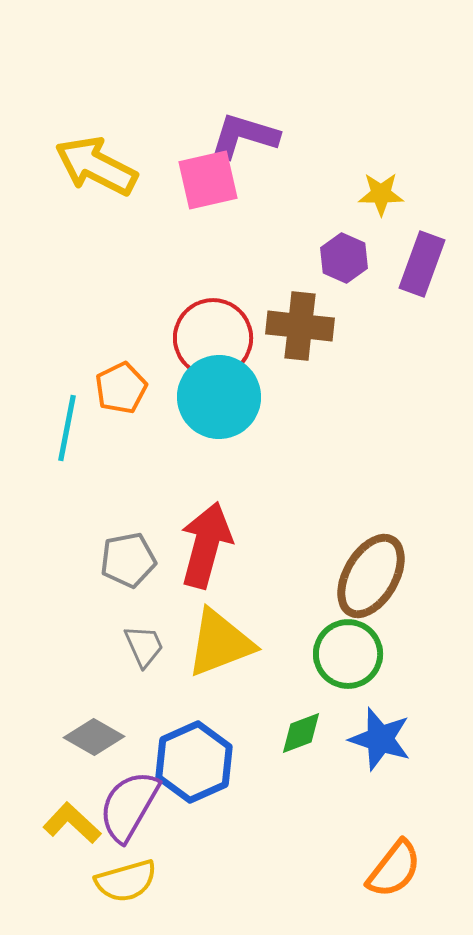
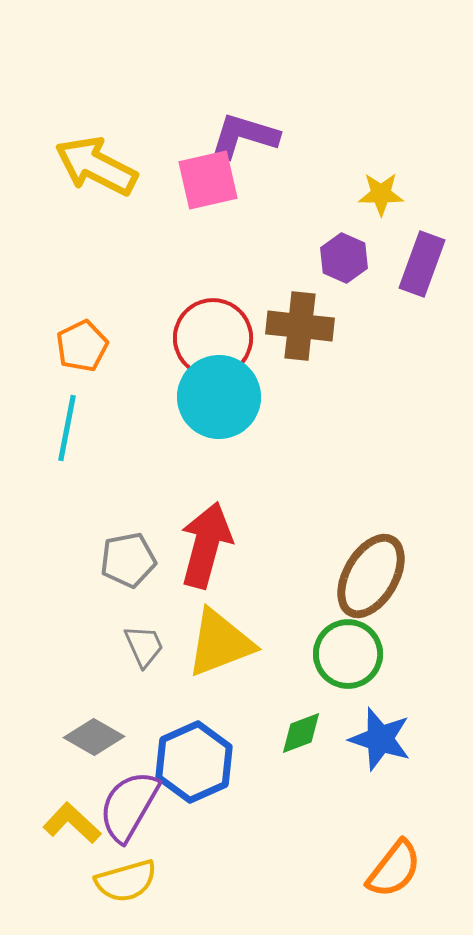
orange pentagon: moved 39 px left, 42 px up
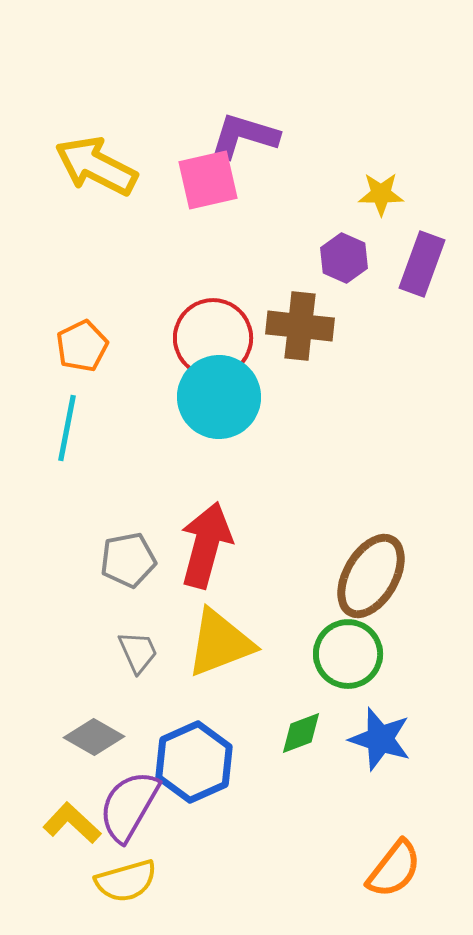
gray trapezoid: moved 6 px left, 6 px down
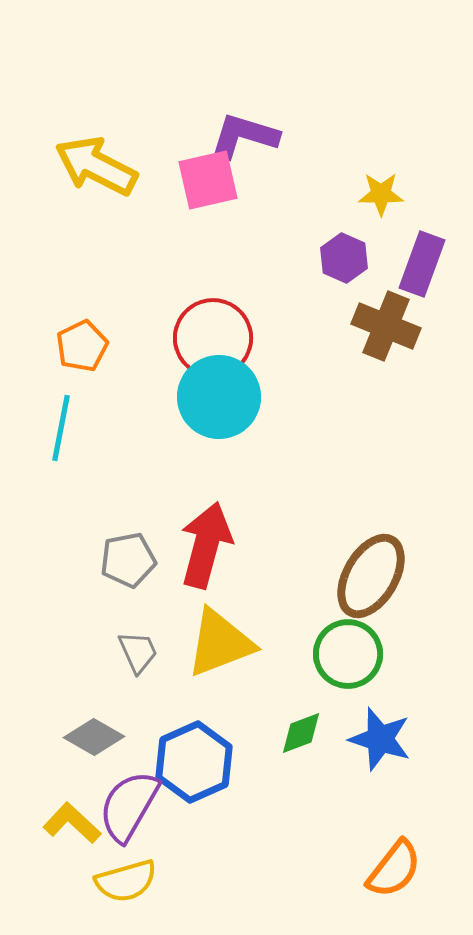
brown cross: moved 86 px right; rotated 16 degrees clockwise
cyan line: moved 6 px left
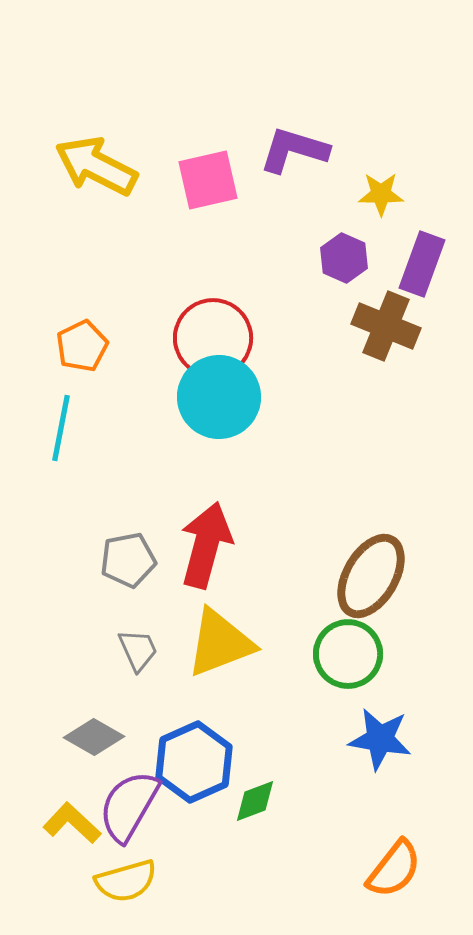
purple L-shape: moved 50 px right, 14 px down
gray trapezoid: moved 2 px up
green diamond: moved 46 px left, 68 px down
blue star: rotated 8 degrees counterclockwise
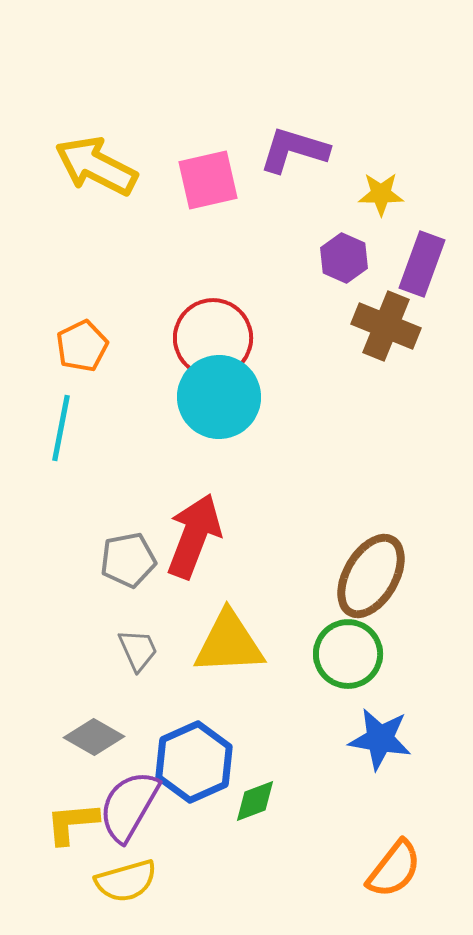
red arrow: moved 12 px left, 9 px up; rotated 6 degrees clockwise
yellow triangle: moved 9 px right; rotated 18 degrees clockwise
yellow L-shape: rotated 48 degrees counterclockwise
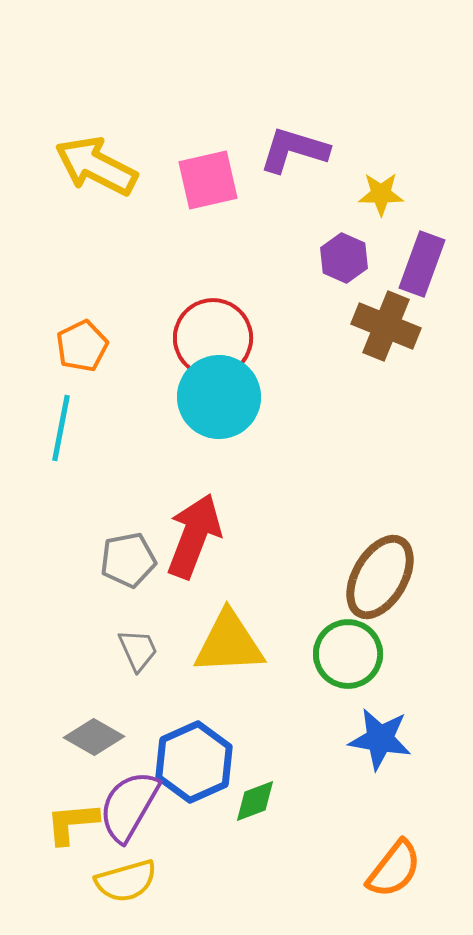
brown ellipse: moved 9 px right, 1 px down
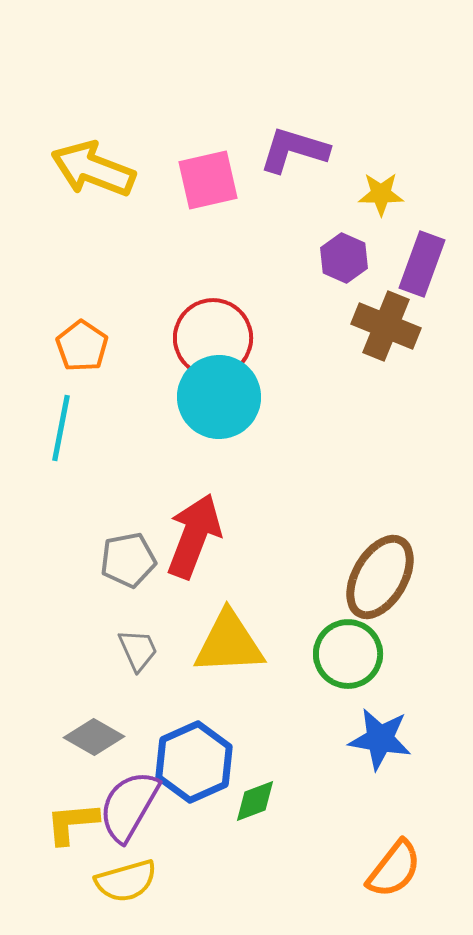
yellow arrow: moved 3 px left, 3 px down; rotated 6 degrees counterclockwise
orange pentagon: rotated 12 degrees counterclockwise
